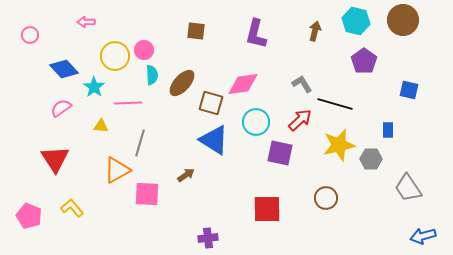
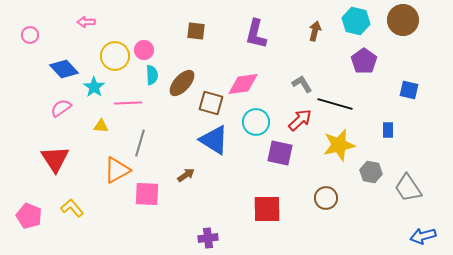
gray hexagon at (371, 159): moved 13 px down; rotated 10 degrees clockwise
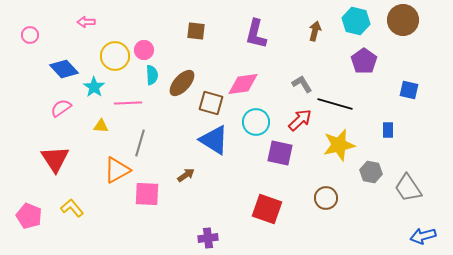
red square at (267, 209): rotated 20 degrees clockwise
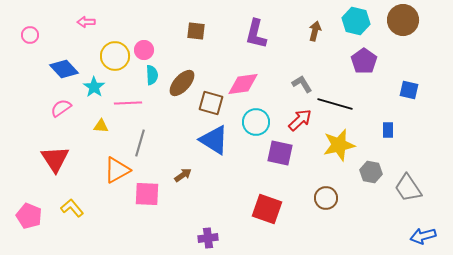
brown arrow at (186, 175): moved 3 px left
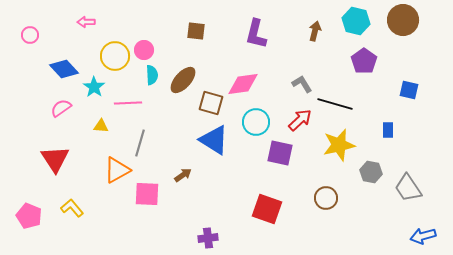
brown ellipse at (182, 83): moved 1 px right, 3 px up
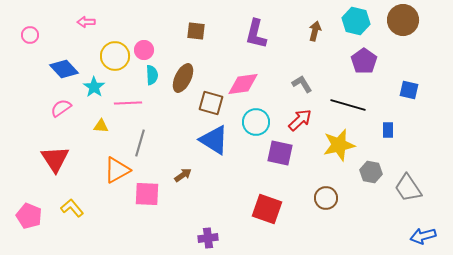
brown ellipse at (183, 80): moved 2 px up; rotated 16 degrees counterclockwise
black line at (335, 104): moved 13 px right, 1 px down
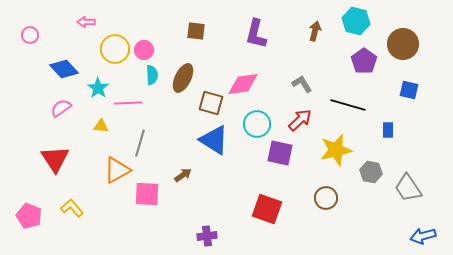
brown circle at (403, 20): moved 24 px down
yellow circle at (115, 56): moved 7 px up
cyan star at (94, 87): moved 4 px right, 1 px down
cyan circle at (256, 122): moved 1 px right, 2 px down
yellow star at (339, 145): moved 3 px left, 5 px down
purple cross at (208, 238): moved 1 px left, 2 px up
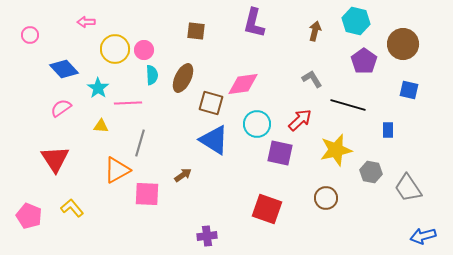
purple L-shape at (256, 34): moved 2 px left, 11 px up
gray L-shape at (302, 84): moved 10 px right, 5 px up
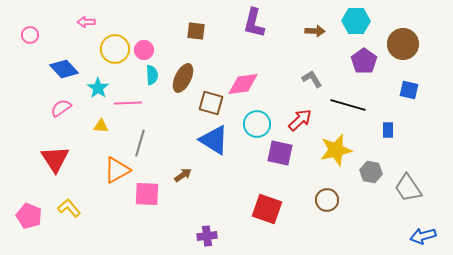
cyan hexagon at (356, 21): rotated 12 degrees counterclockwise
brown arrow at (315, 31): rotated 78 degrees clockwise
brown circle at (326, 198): moved 1 px right, 2 px down
yellow L-shape at (72, 208): moved 3 px left
